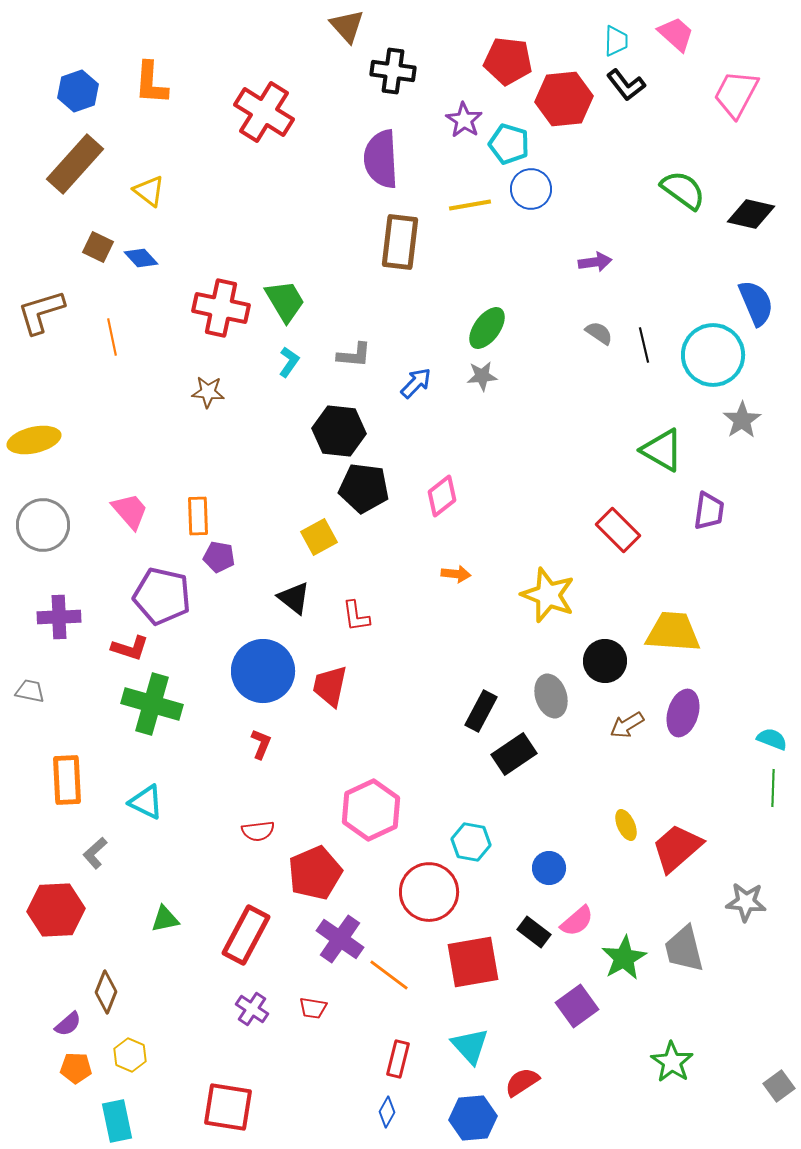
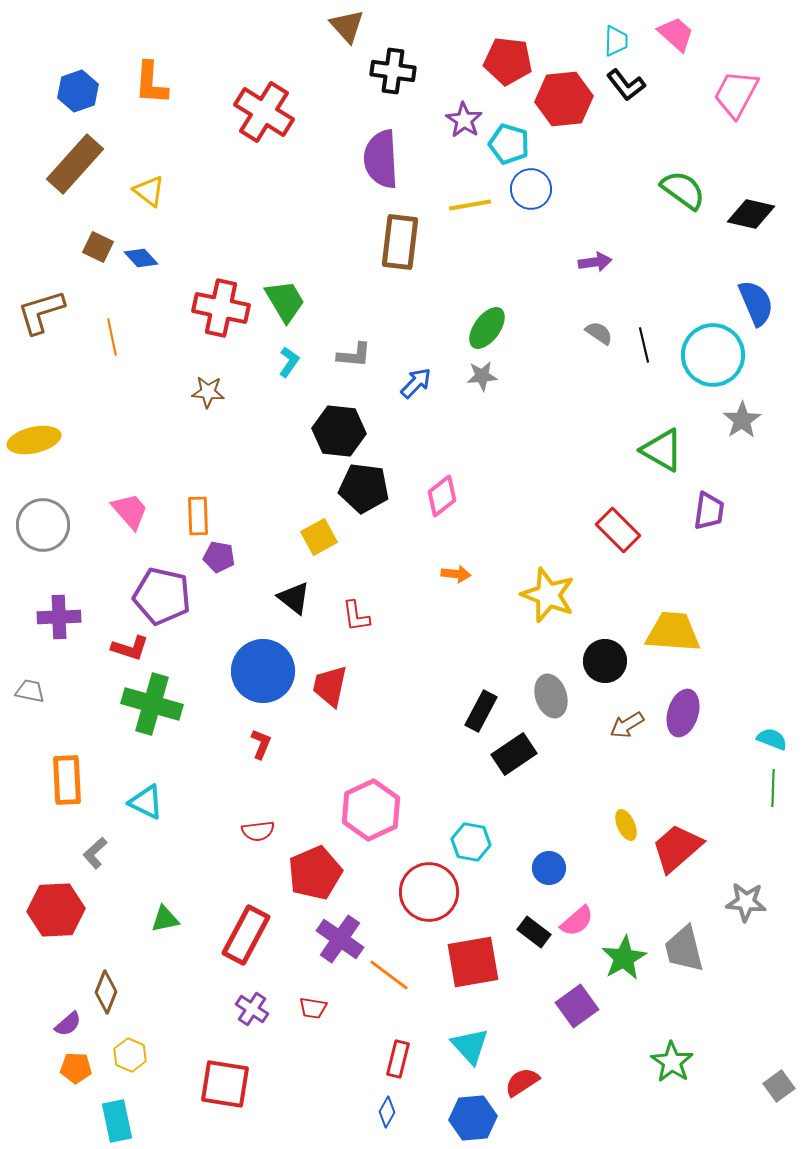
red square at (228, 1107): moved 3 px left, 23 px up
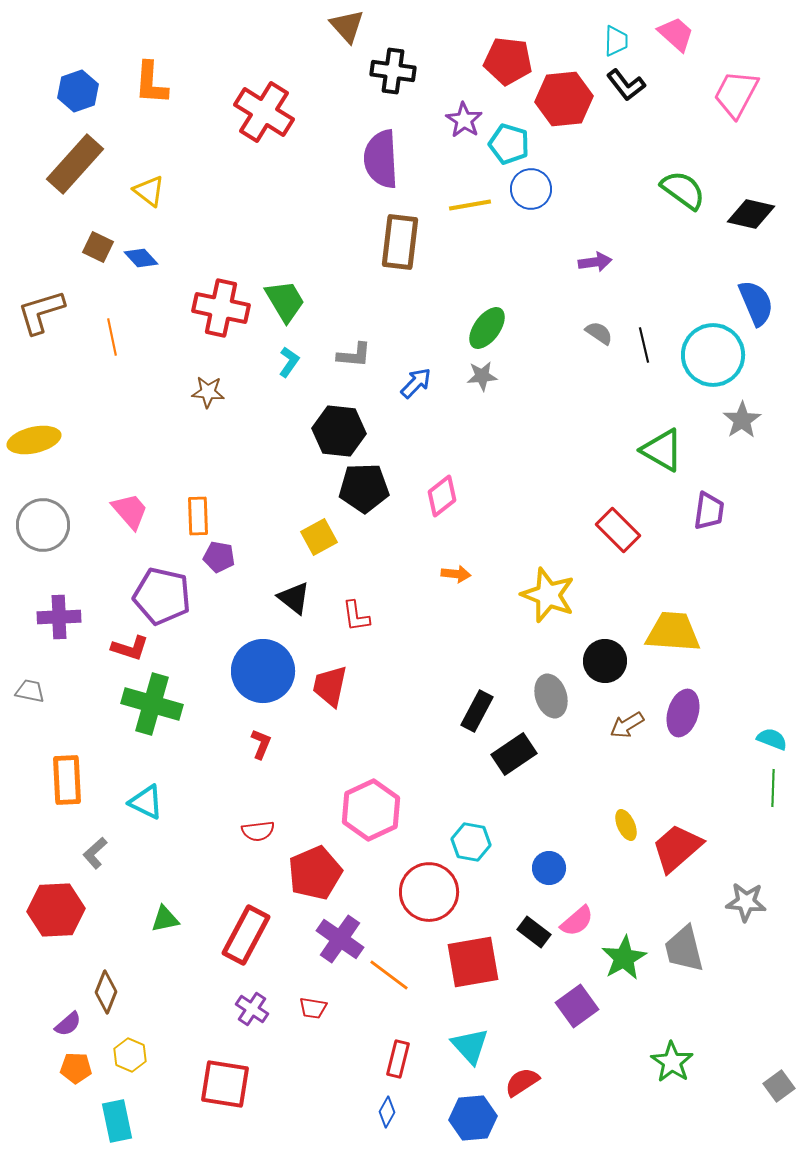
black pentagon at (364, 488): rotated 9 degrees counterclockwise
black rectangle at (481, 711): moved 4 px left
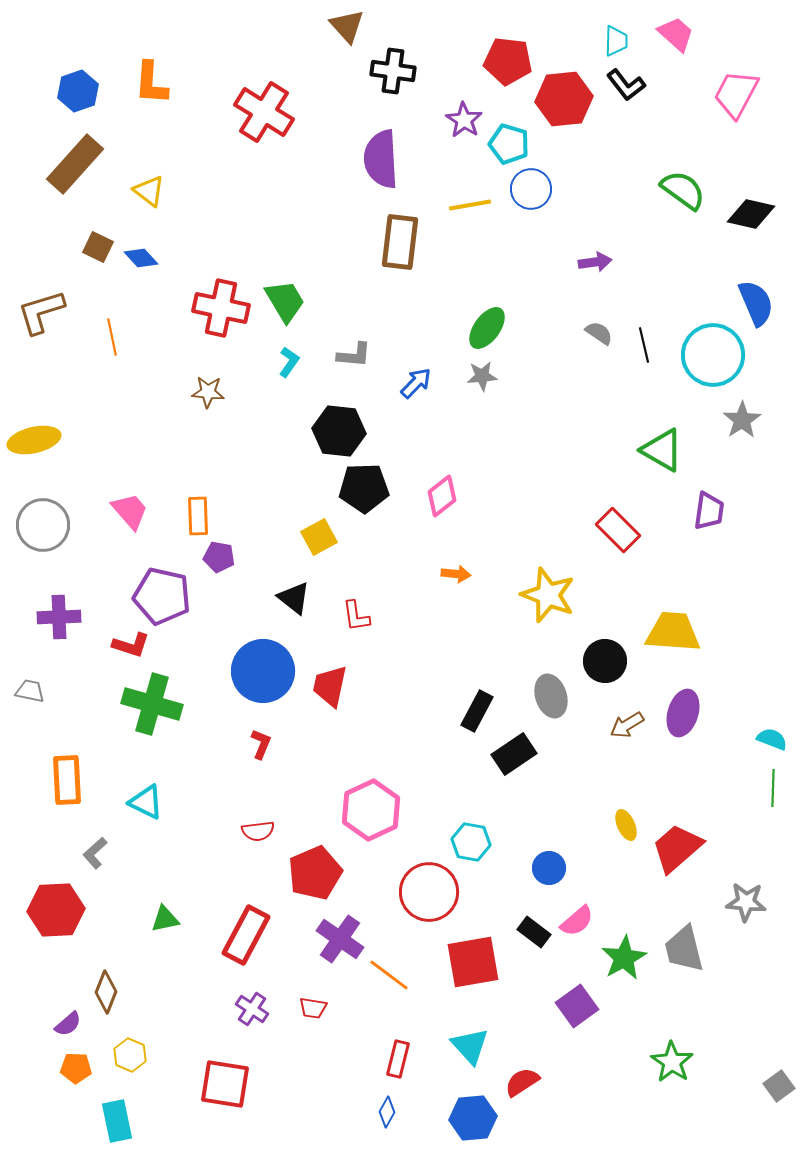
red L-shape at (130, 648): moved 1 px right, 3 px up
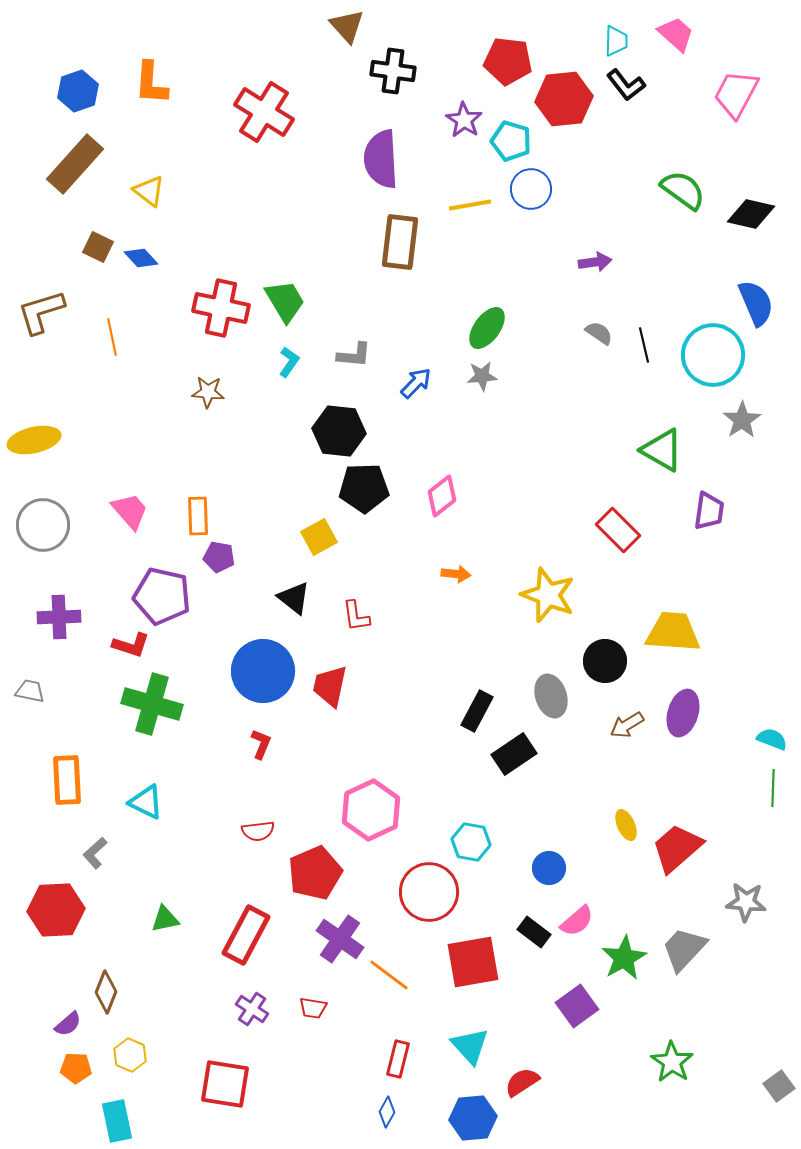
cyan pentagon at (509, 144): moved 2 px right, 3 px up
gray trapezoid at (684, 949): rotated 57 degrees clockwise
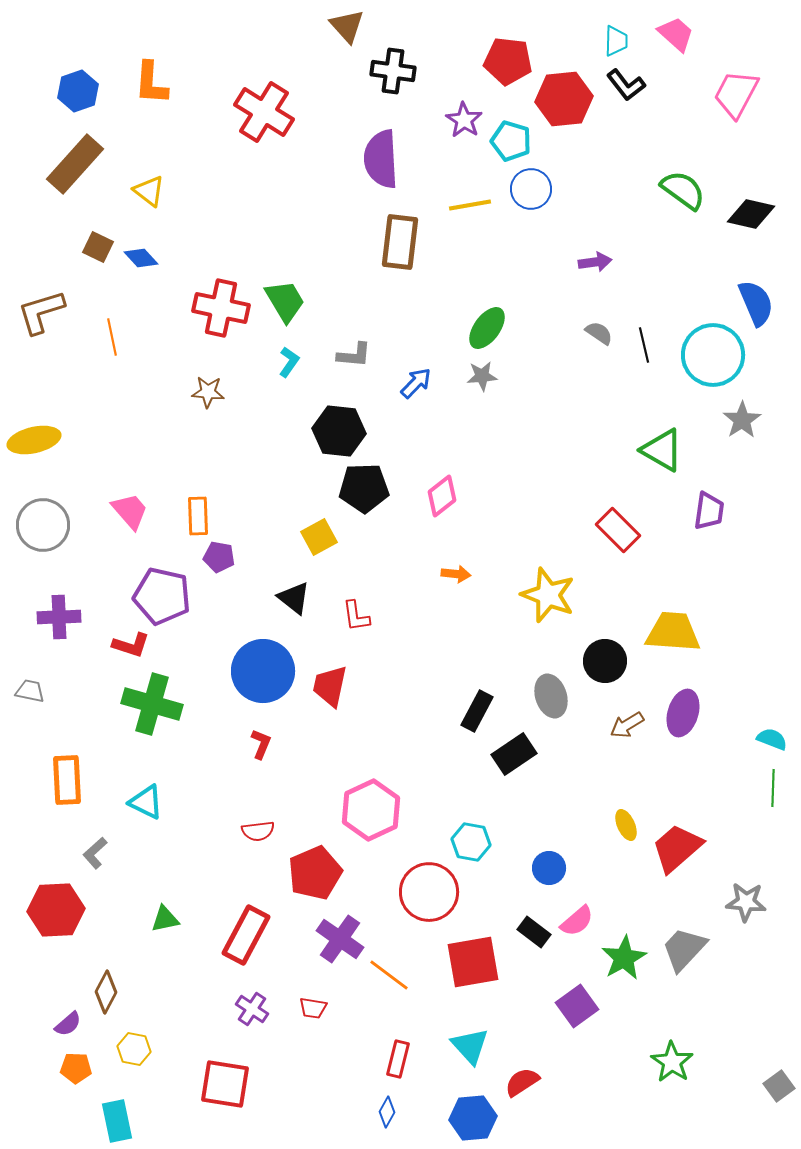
brown diamond at (106, 992): rotated 6 degrees clockwise
yellow hexagon at (130, 1055): moved 4 px right, 6 px up; rotated 12 degrees counterclockwise
